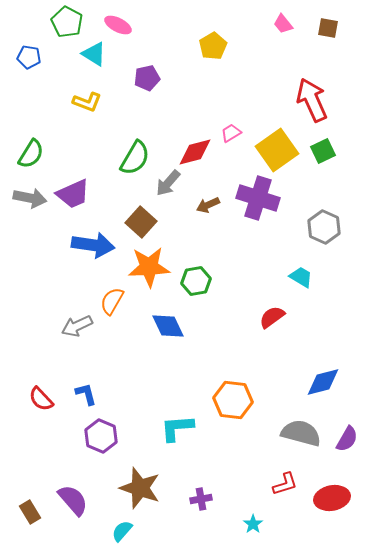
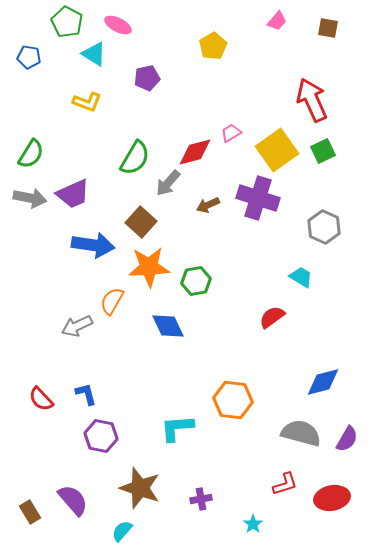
pink trapezoid at (283, 24): moved 6 px left, 3 px up; rotated 100 degrees counterclockwise
purple hexagon at (101, 436): rotated 12 degrees counterclockwise
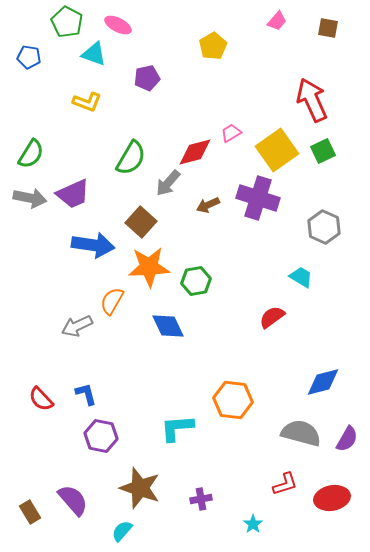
cyan triangle at (94, 54): rotated 12 degrees counterclockwise
green semicircle at (135, 158): moved 4 px left
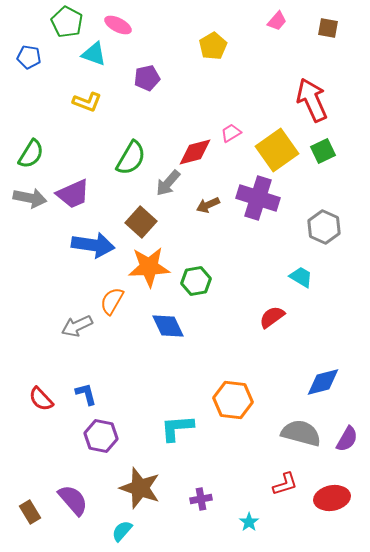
cyan star at (253, 524): moved 4 px left, 2 px up
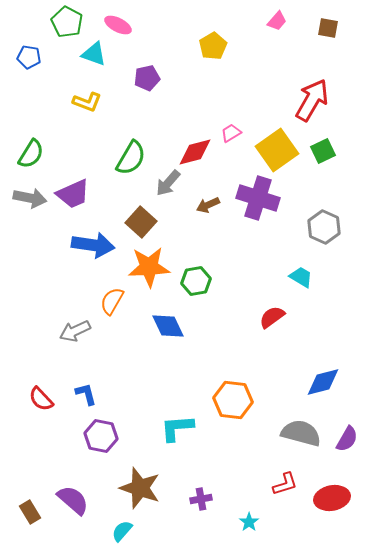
red arrow at (312, 100): rotated 54 degrees clockwise
gray arrow at (77, 326): moved 2 px left, 5 px down
purple semicircle at (73, 500): rotated 8 degrees counterclockwise
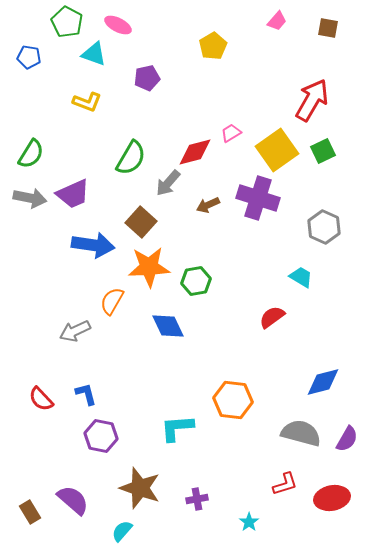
purple cross at (201, 499): moved 4 px left
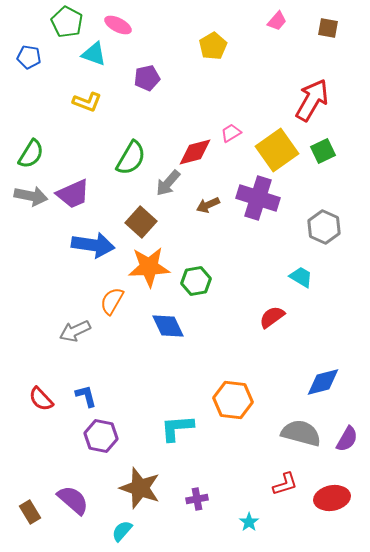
gray arrow at (30, 198): moved 1 px right, 2 px up
blue L-shape at (86, 394): moved 2 px down
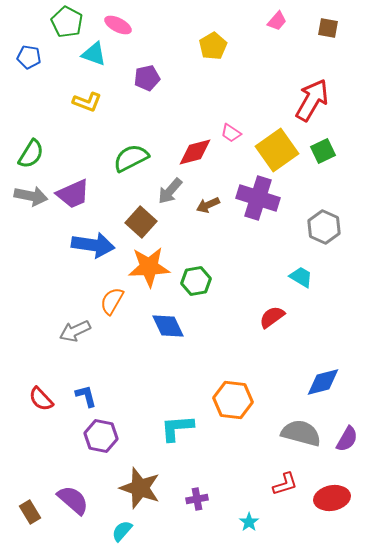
pink trapezoid at (231, 133): rotated 115 degrees counterclockwise
green semicircle at (131, 158): rotated 147 degrees counterclockwise
gray arrow at (168, 183): moved 2 px right, 8 px down
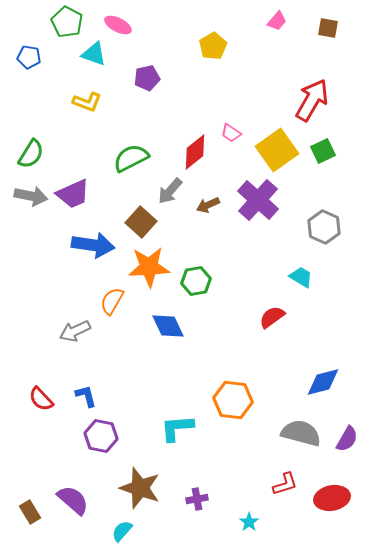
red diamond at (195, 152): rotated 24 degrees counterclockwise
purple cross at (258, 198): moved 2 px down; rotated 24 degrees clockwise
